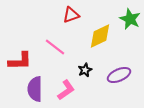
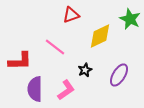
purple ellipse: rotated 35 degrees counterclockwise
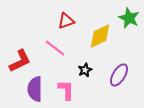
red triangle: moved 5 px left, 6 px down
green star: moved 1 px left, 1 px up
pink line: moved 1 px down
red L-shape: rotated 25 degrees counterclockwise
pink L-shape: rotated 55 degrees counterclockwise
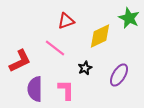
black star: moved 2 px up
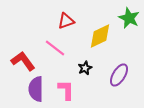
red L-shape: moved 3 px right; rotated 100 degrees counterclockwise
purple semicircle: moved 1 px right
